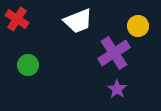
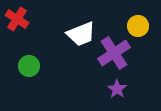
white trapezoid: moved 3 px right, 13 px down
green circle: moved 1 px right, 1 px down
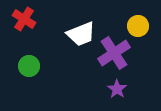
red cross: moved 7 px right
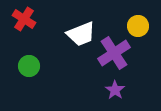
purple star: moved 2 px left, 1 px down
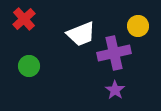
red cross: rotated 15 degrees clockwise
purple cross: rotated 20 degrees clockwise
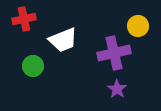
red cross: rotated 30 degrees clockwise
white trapezoid: moved 18 px left, 6 px down
green circle: moved 4 px right
purple star: moved 2 px right, 1 px up
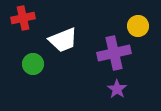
red cross: moved 1 px left, 1 px up
green circle: moved 2 px up
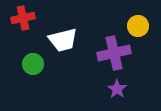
white trapezoid: rotated 8 degrees clockwise
